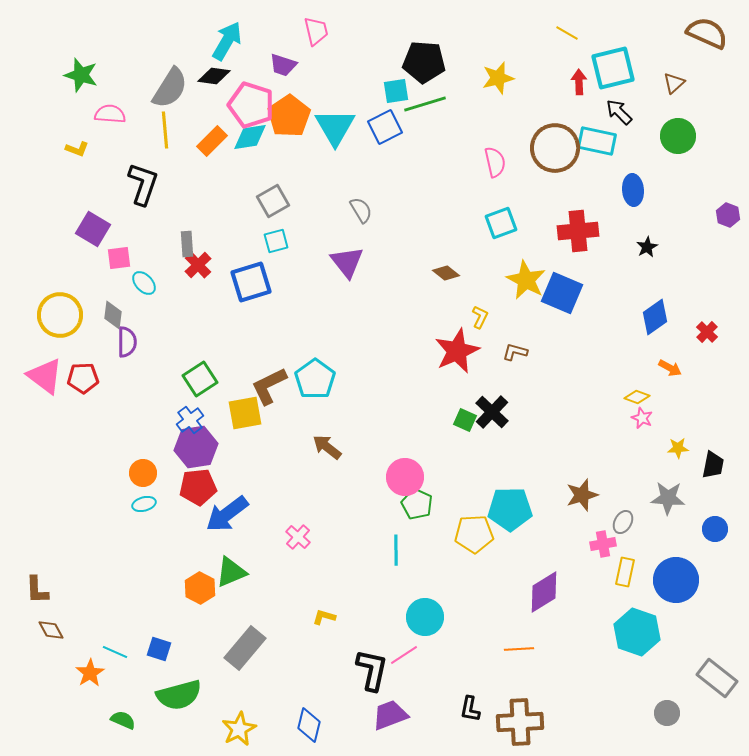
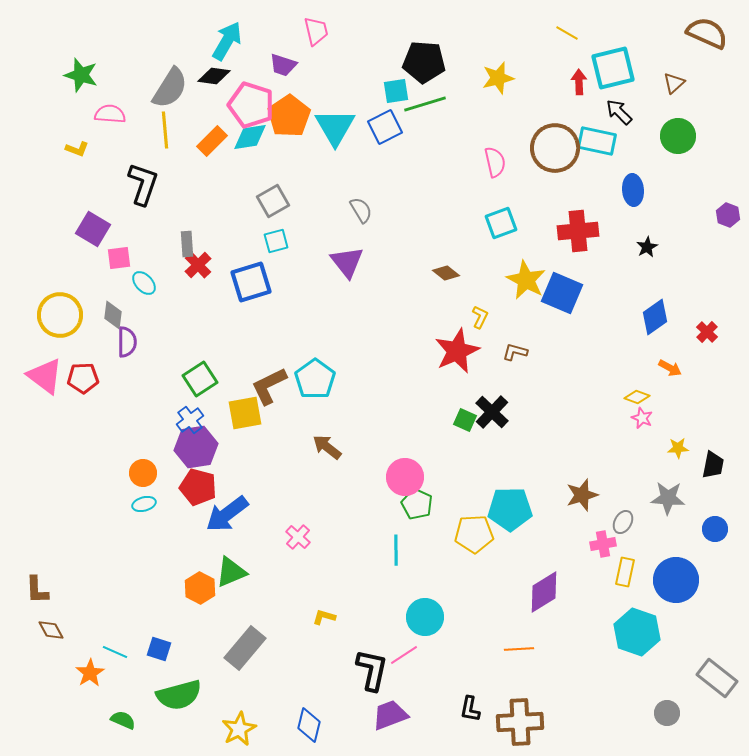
red pentagon at (198, 487): rotated 21 degrees clockwise
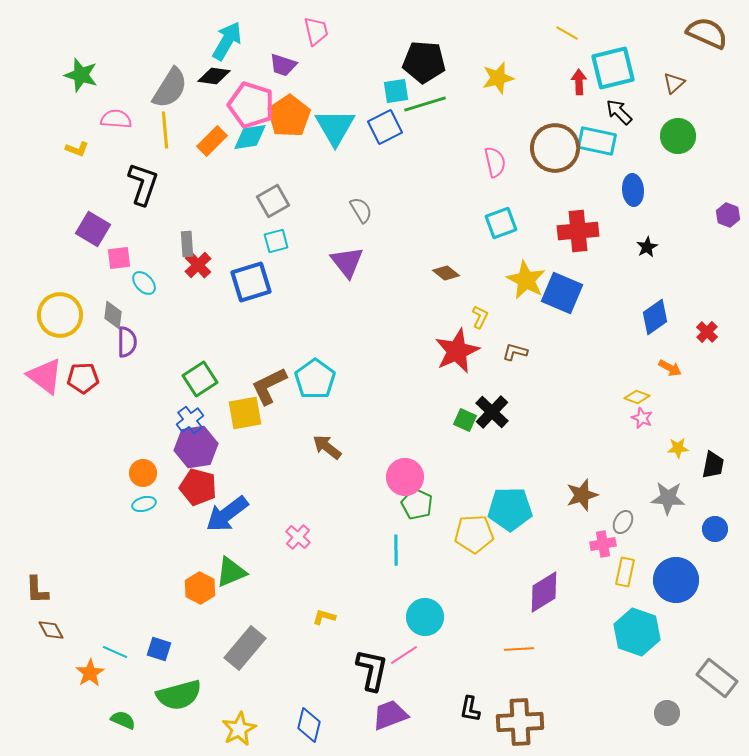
pink semicircle at (110, 114): moved 6 px right, 5 px down
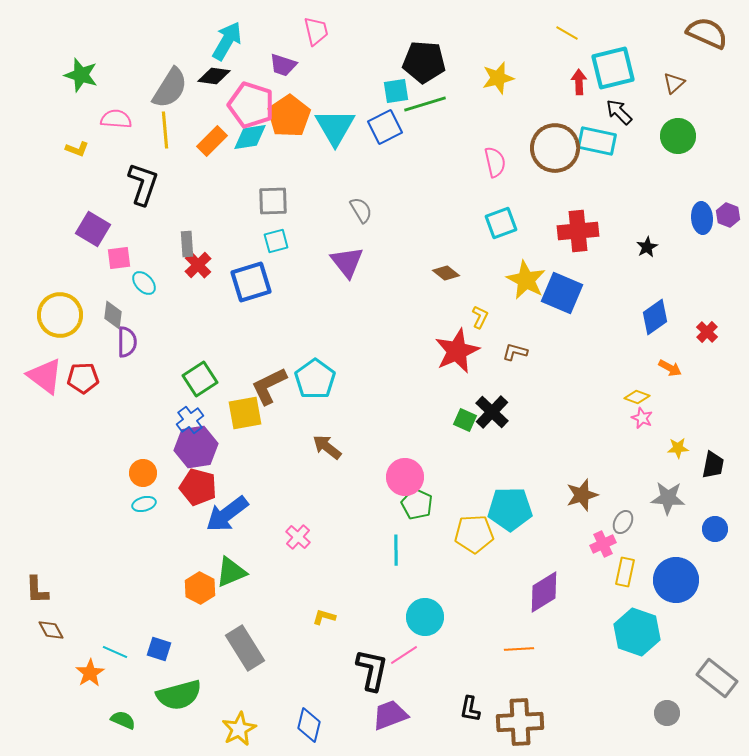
blue ellipse at (633, 190): moved 69 px right, 28 px down
gray square at (273, 201): rotated 28 degrees clockwise
pink cross at (603, 544): rotated 15 degrees counterclockwise
gray rectangle at (245, 648): rotated 72 degrees counterclockwise
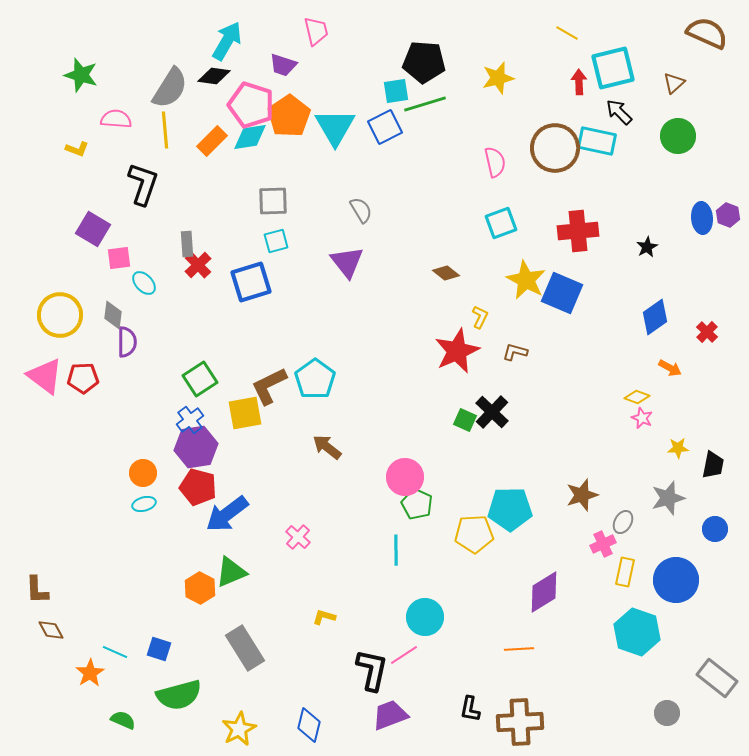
gray star at (668, 498): rotated 20 degrees counterclockwise
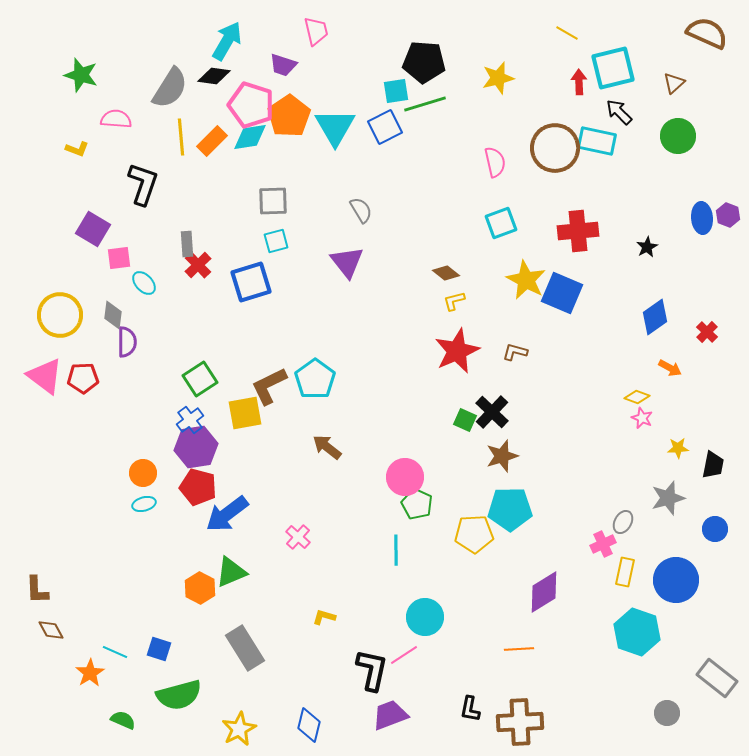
yellow line at (165, 130): moved 16 px right, 7 px down
yellow L-shape at (480, 317): moved 26 px left, 16 px up; rotated 130 degrees counterclockwise
brown star at (582, 495): moved 80 px left, 39 px up
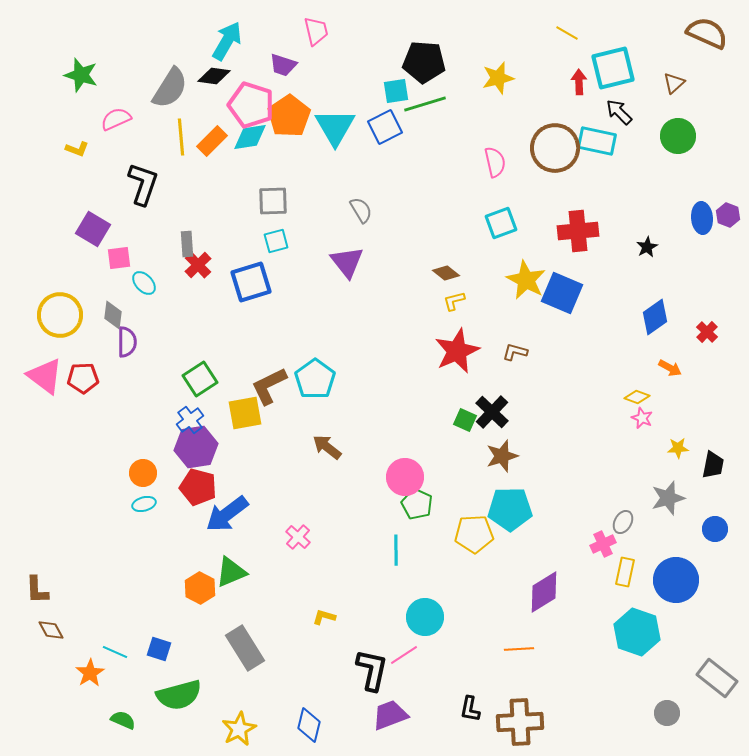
pink semicircle at (116, 119): rotated 28 degrees counterclockwise
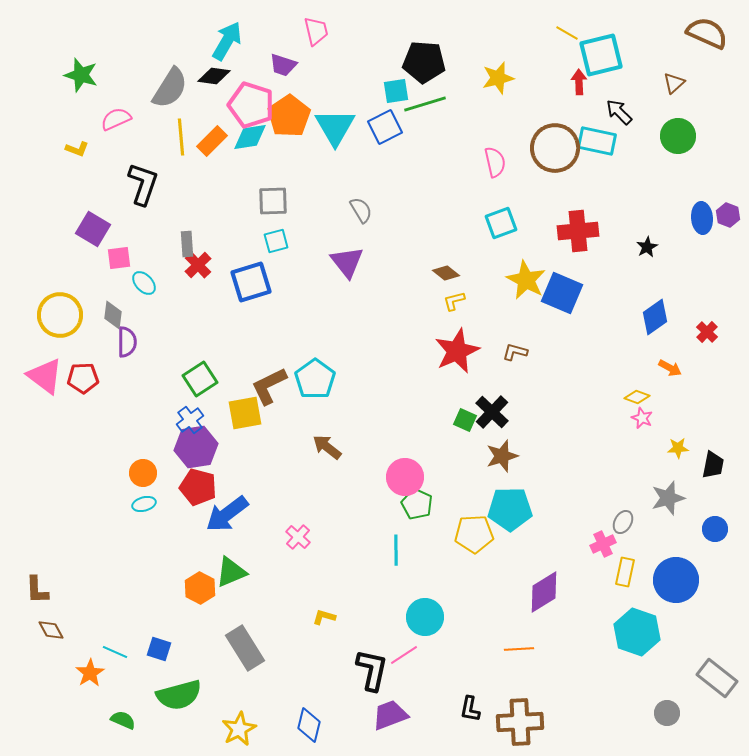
cyan square at (613, 68): moved 12 px left, 13 px up
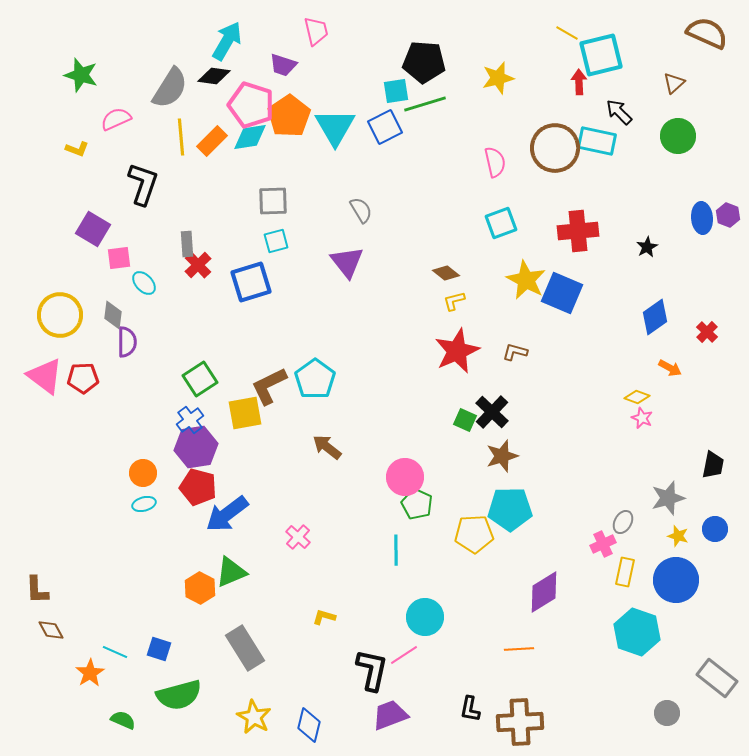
yellow star at (678, 448): moved 88 px down; rotated 20 degrees clockwise
yellow star at (239, 729): moved 15 px right, 12 px up; rotated 16 degrees counterclockwise
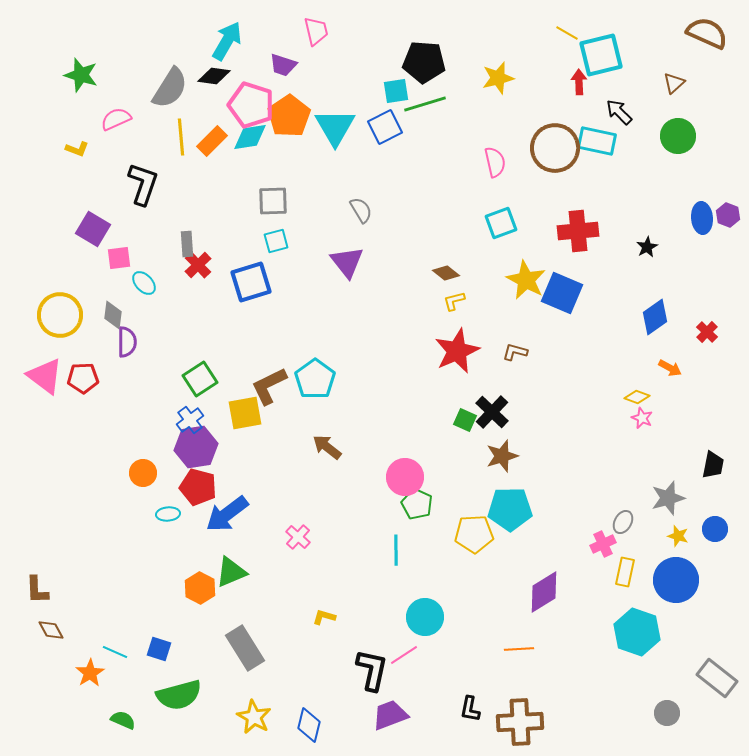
cyan ellipse at (144, 504): moved 24 px right, 10 px down; rotated 10 degrees clockwise
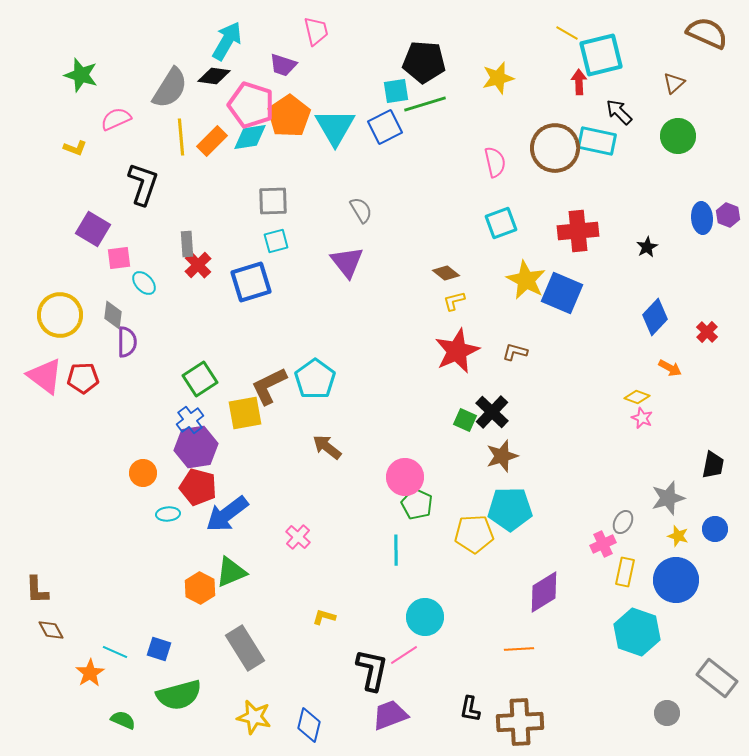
yellow L-shape at (77, 149): moved 2 px left, 1 px up
blue diamond at (655, 317): rotated 12 degrees counterclockwise
yellow star at (254, 717): rotated 16 degrees counterclockwise
